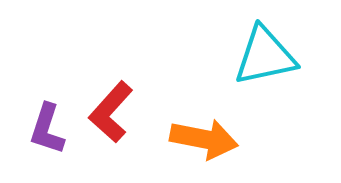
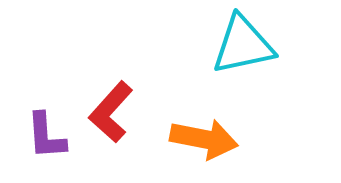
cyan triangle: moved 22 px left, 11 px up
purple L-shape: moved 1 px left, 7 px down; rotated 22 degrees counterclockwise
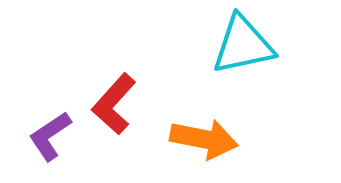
red L-shape: moved 3 px right, 8 px up
purple L-shape: moved 4 px right; rotated 60 degrees clockwise
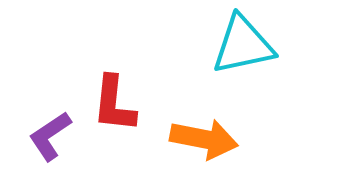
red L-shape: rotated 36 degrees counterclockwise
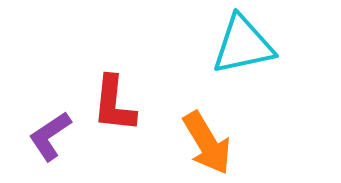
orange arrow: moved 3 px right, 4 px down; rotated 48 degrees clockwise
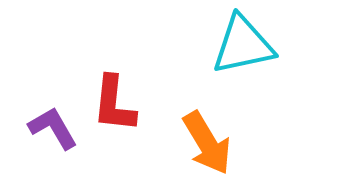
purple L-shape: moved 3 px right, 8 px up; rotated 94 degrees clockwise
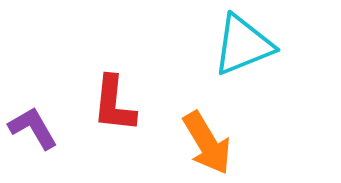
cyan triangle: rotated 10 degrees counterclockwise
purple L-shape: moved 20 px left
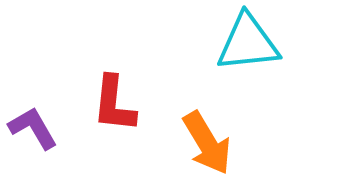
cyan triangle: moved 5 px right, 2 px up; rotated 16 degrees clockwise
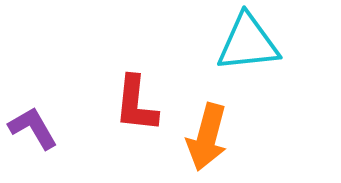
red L-shape: moved 22 px right
orange arrow: moved 6 px up; rotated 46 degrees clockwise
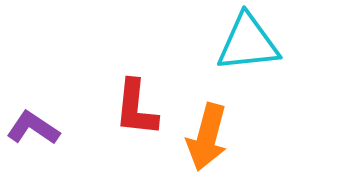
red L-shape: moved 4 px down
purple L-shape: rotated 26 degrees counterclockwise
